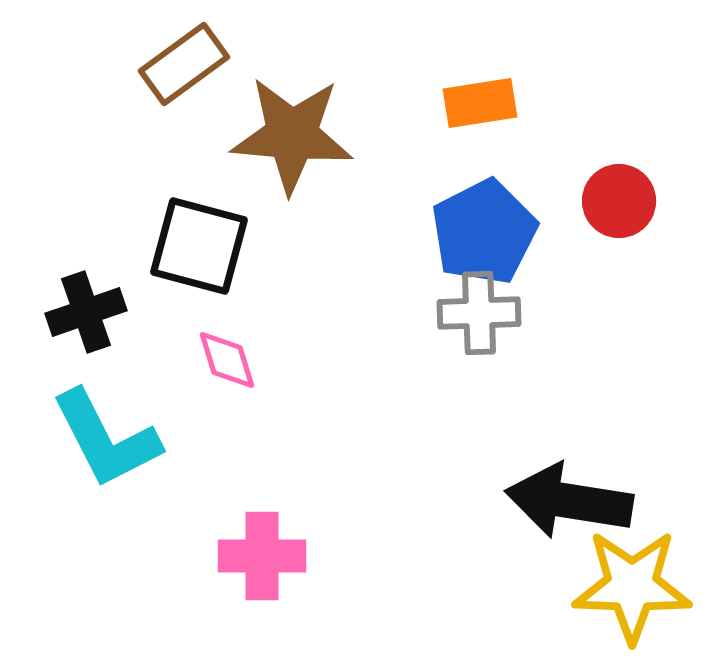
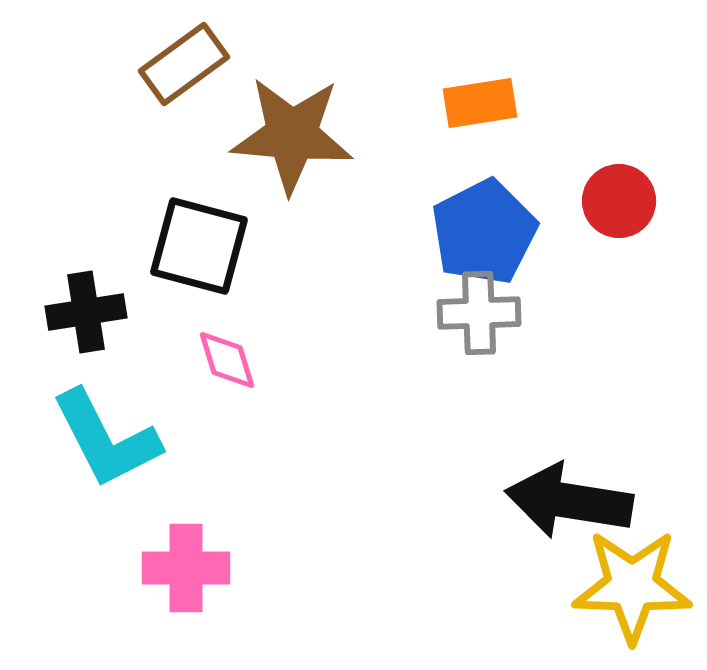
black cross: rotated 10 degrees clockwise
pink cross: moved 76 px left, 12 px down
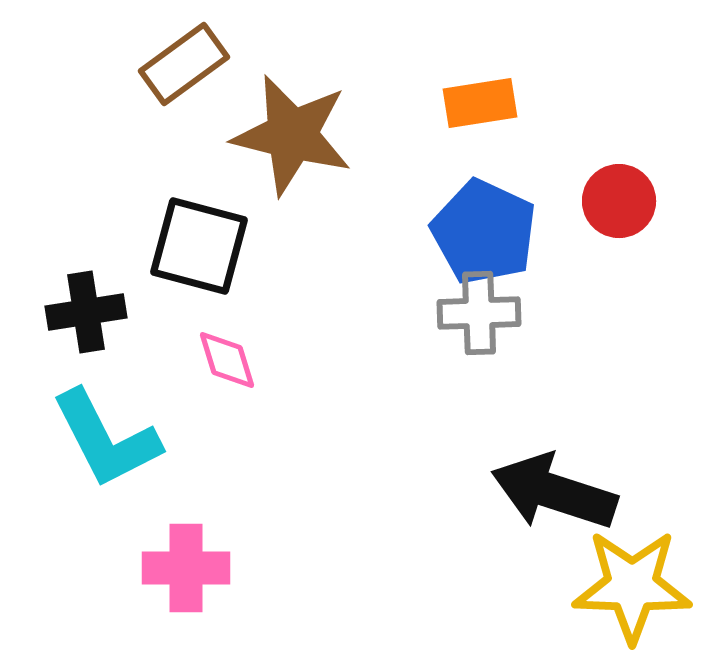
brown star: rotated 9 degrees clockwise
blue pentagon: rotated 20 degrees counterclockwise
black arrow: moved 15 px left, 9 px up; rotated 9 degrees clockwise
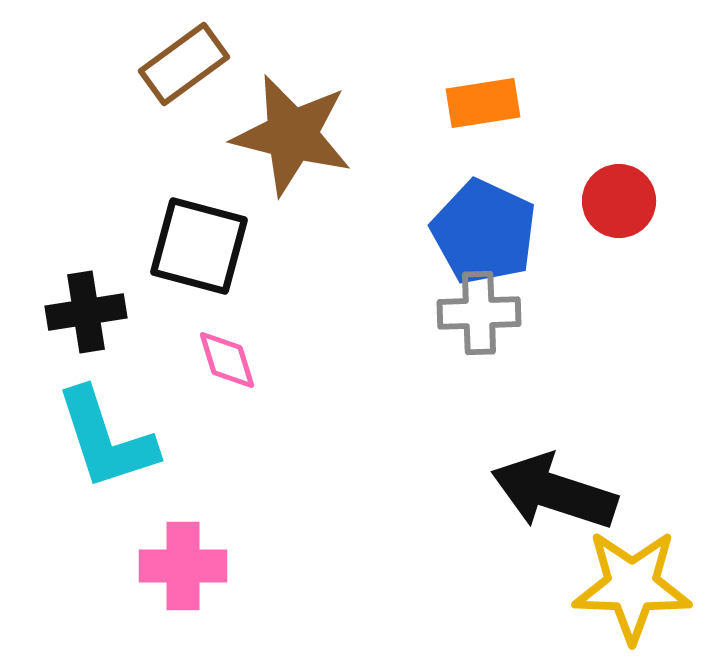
orange rectangle: moved 3 px right
cyan L-shape: rotated 9 degrees clockwise
pink cross: moved 3 px left, 2 px up
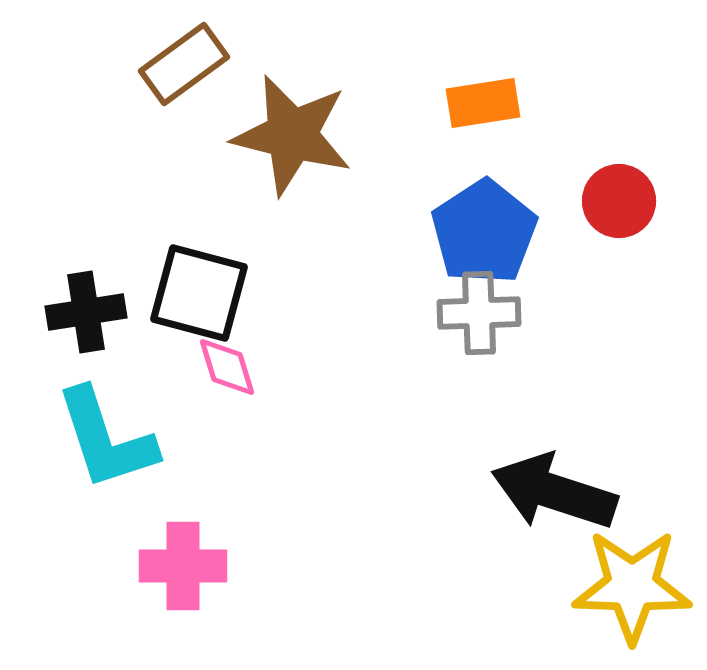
blue pentagon: rotated 14 degrees clockwise
black square: moved 47 px down
pink diamond: moved 7 px down
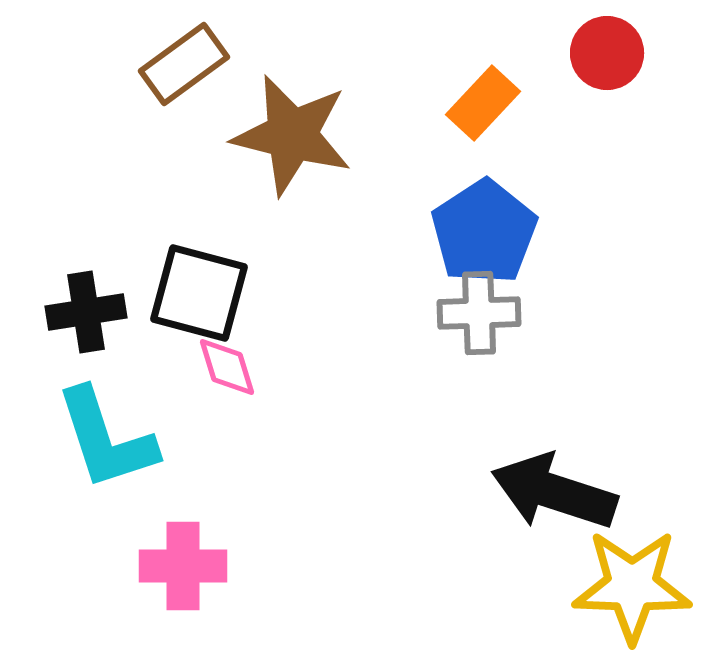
orange rectangle: rotated 38 degrees counterclockwise
red circle: moved 12 px left, 148 px up
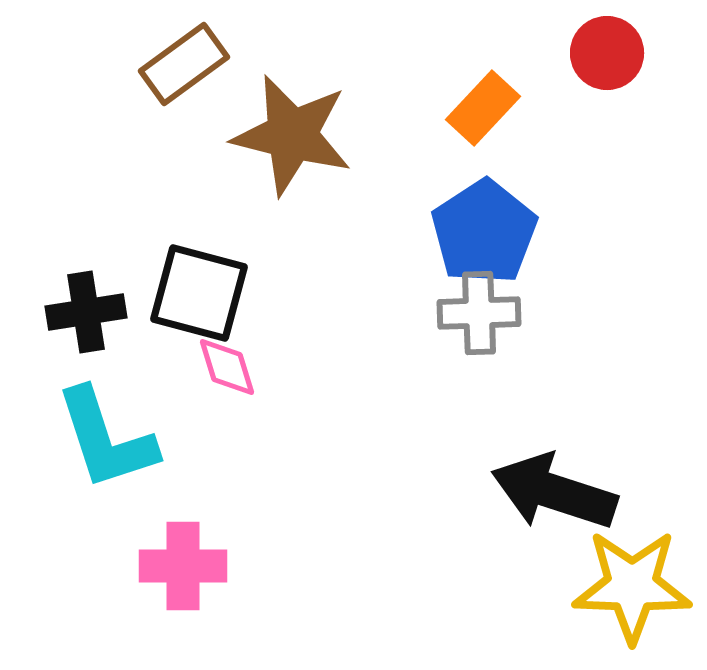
orange rectangle: moved 5 px down
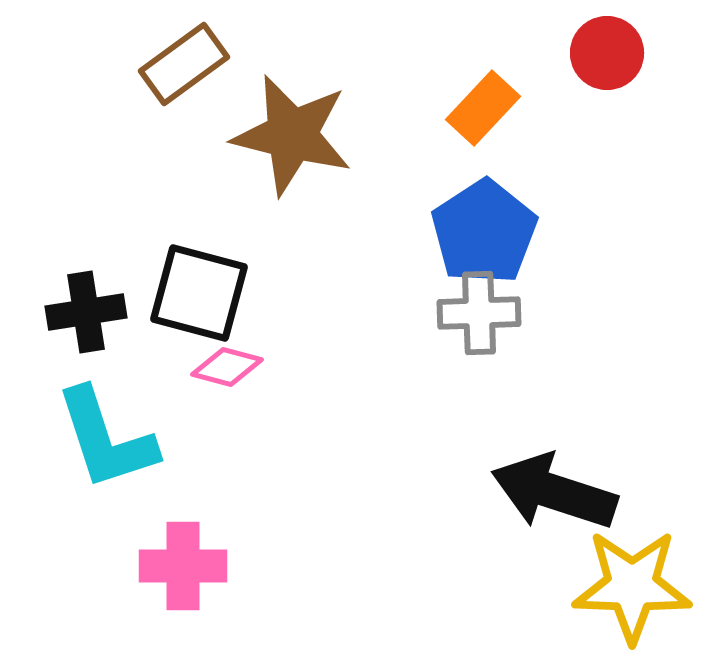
pink diamond: rotated 58 degrees counterclockwise
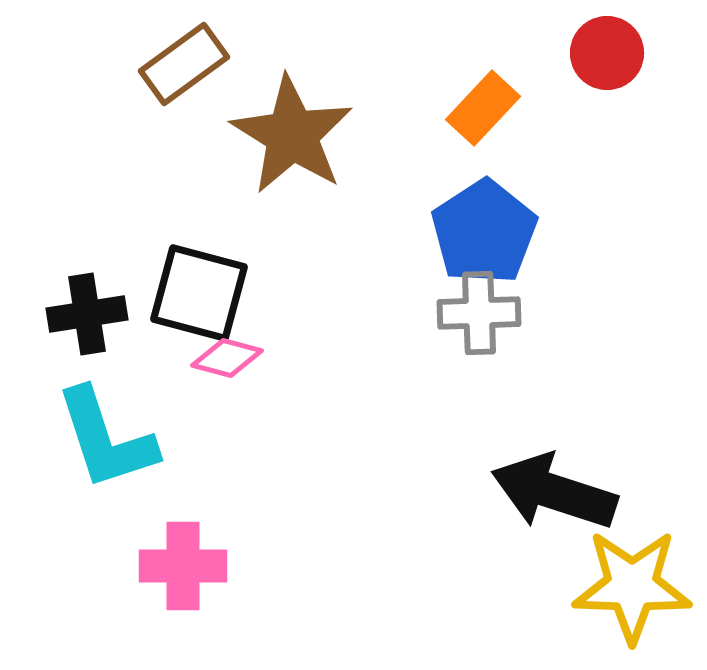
brown star: rotated 18 degrees clockwise
black cross: moved 1 px right, 2 px down
pink diamond: moved 9 px up
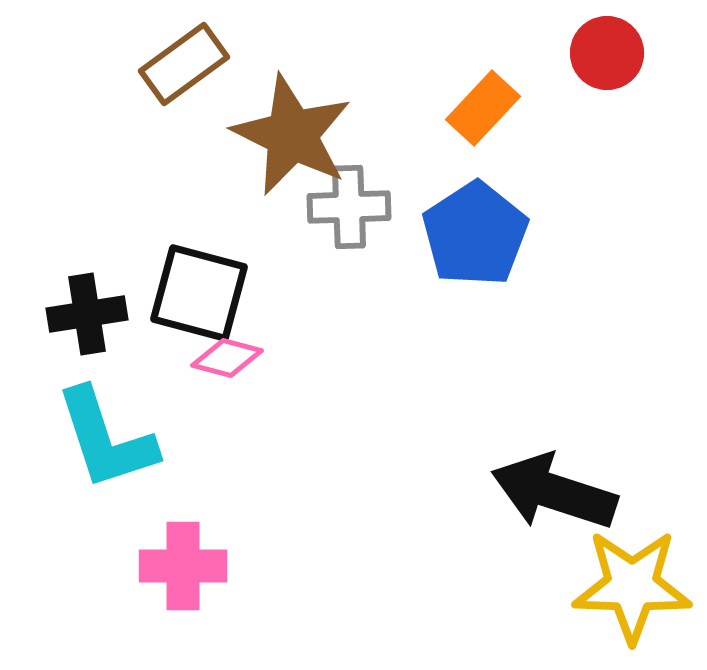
brown star: rotated 6 degrees counterclockwise
blue pentagon: moved 9 px left, 2 px down
gray cross: moved 130 px left, 106 px up
